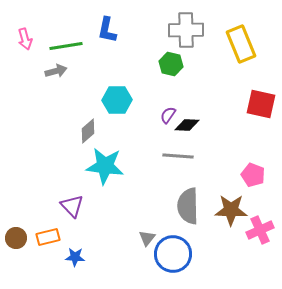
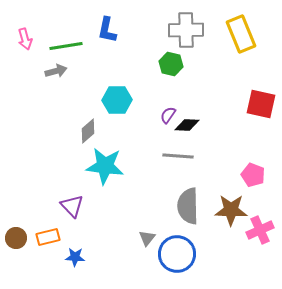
yellow rectangle: moved 10 px up
blue circle: moved 4 px right
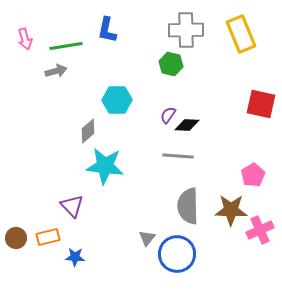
pink pentagon: rotated 20 degrees clockwise
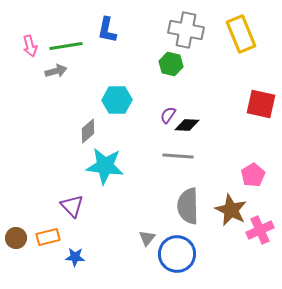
gray cross: rotated 12 degrees clockwise
pink arrow: moved 5 px right, 7 px down
brown star: rotated 24 degrees clockwise
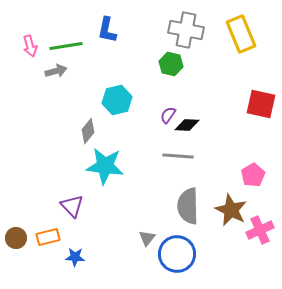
cyan hexagon: rotated 12 degrees counterclockwise
gray diamond: rotated 10 degrees counterclockwise
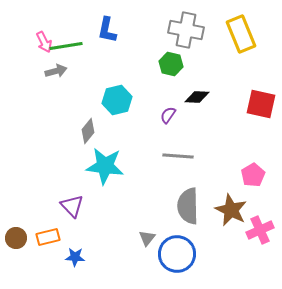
pink arrow: moved 14 px right, 4 px up; rotated 10 degrees counterclockwise
black diamond: moved 10 px right, 28 px up
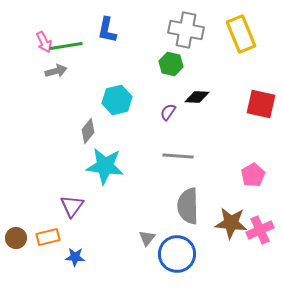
purple semicircle: moved 3 px up
purple triangle: rotated 20 degrees clockwise
brown star: moved 13 px down; rotated 20 degrees counterclockwise
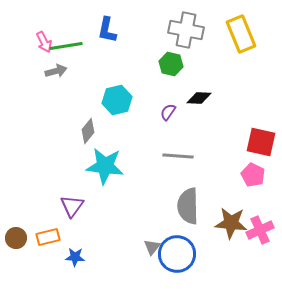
black diamond: moved 2 px right, 1 px down
red square: moved 38 px down
pink pentagon: rotated 15 degrees counterclockwise
gray triangle: moved 5 px right, 9 px down
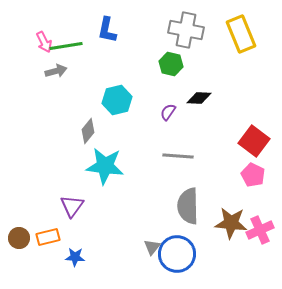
red square: moved 7 px left, 1 px up; rotated 24 degrees clockwise
brown circle: moved 3 px right
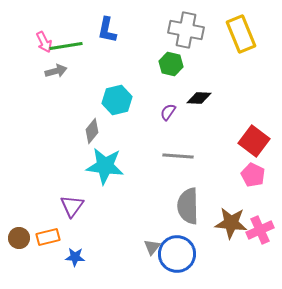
gray diamond: moved 4 px right
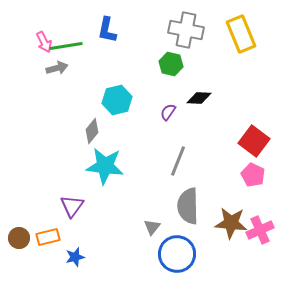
gray arrow: moved 1 px right, 3 px up
gray line: moved 5 px down; rotated 72 degrees counterclockwise
gray triangle: moved 20 px up
blue star: rotated 18 degrees counterclockwise
